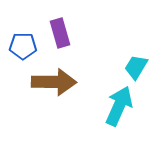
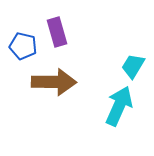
purple rectangle: moved 3 px left, 1 px up
blue pentagon: rotated 12 degrees clockwise
cyan trapezoid: moved 3 px left, 1 px up
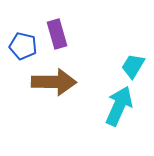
purple rectangle: moved 2 px down
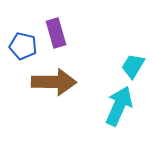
purple rectangle: moved 1 px left, 1 px up
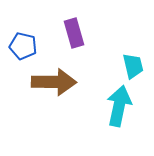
purple rectangle: moved 18 px right
cyan trapezoid: rotated 136 degrees clockwise
cyan arrow: rotated 12 degrees counterclockwise
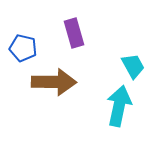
blue pentagon: moved 2 px down
cyan trapezoid: rotated 16 degrees counterclockwise
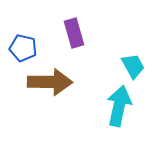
brown arrow: moved 4 px left
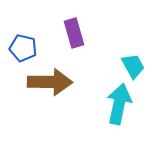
cyan arrow: moved 2 px up
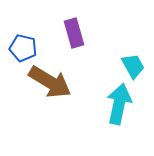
brown arrow: rotated 30 degrees clockwise
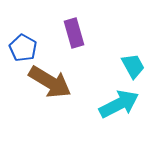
blue pentagon: rotated 16 degrees clockwise
cyan arrow: rotated 51 degrees clockwise
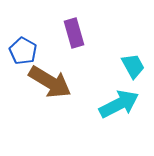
blue pentagon: moved 3 px down
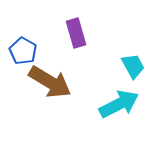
purple rectangle: moved 2 px right
